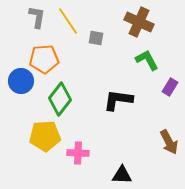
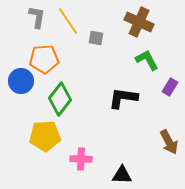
black L-shape: moved 5 px right, 2 px up
pink cross: moved 3 px right, 6 px down
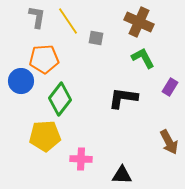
green L-shape: moved 4 px left, 2 px up
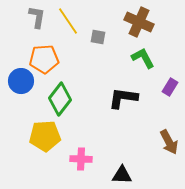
gray square: moved 2 px right, 1 px up
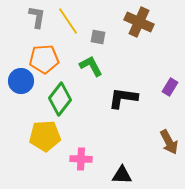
green L-shape: moved 52 px left, 8 px down
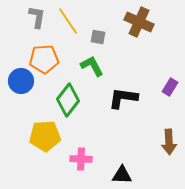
green L-shape: moved 1 px right
green diamond: moved 8 px right, 1 px down
brown arrow: rotated 25 degrees clockwise
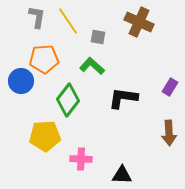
green L-shape: rotated 20 degrees counterclockwise
brown arrow: moved 9 px up
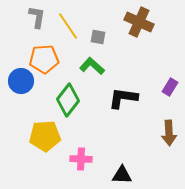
yellow line: moved 5 px down
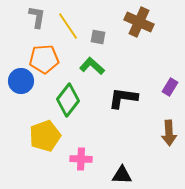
yellow pentagon: rotated 16 degrees counterclockwise
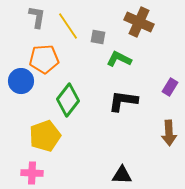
green L-shape: moved 27 px right, 7 px up; rotated 15 degrees counterclockwise
black L-shape: moved 3 px down
pink cross: moved 49 px left, 14 px down
